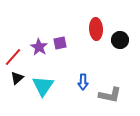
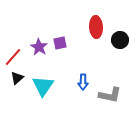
red ellipse: moved 2 px up
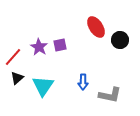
red ellipse: rotated 30 degrees counterclockwise
purple square: moved 2 px down
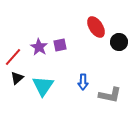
black circle: moved 1 px left, 2 px down
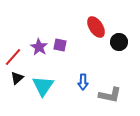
purple square: rotated 24 degrees clockwise
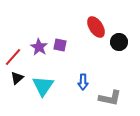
gray L-shape: moved 3 px down
